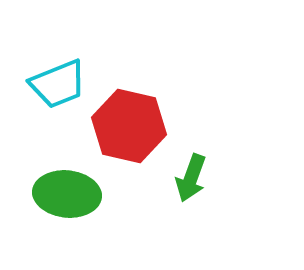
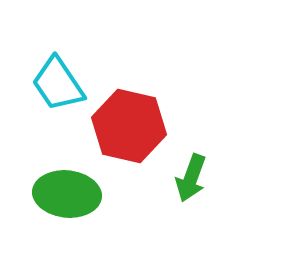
cyan trapezoid: rotated 78 degrees clockwise
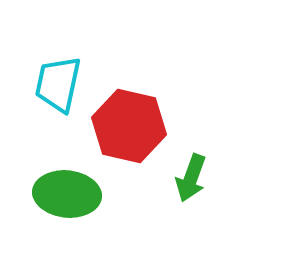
cyan trapezoid: rotated 46 degrees clockwise
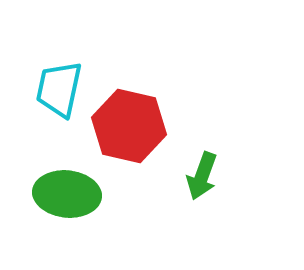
cyan trapezoid: moved 1 px right, 5 px down
green arrow: moved 11 px right, 2 px up
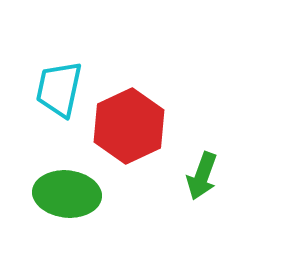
red hexagon: rotated 22 degrees clockwise
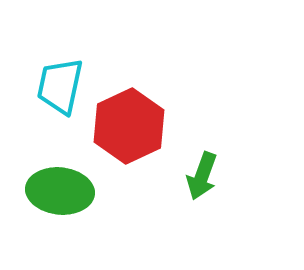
cyan trapezoid: moved 1 px right, 3 px up
green ellipse: moved 7 px left, 3 px up
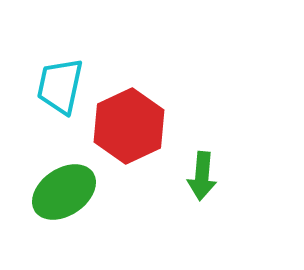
green arrow: rotated 15 degrees counterclockwise
green ellipse: moved 4 px right, 1 px down; rotated 40 degrees counterclockwise
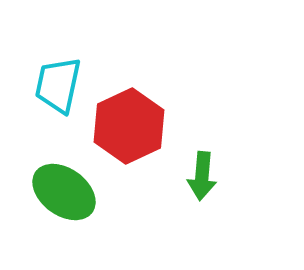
cyan trapezoid: moved 2 px left, 1 px up
green ellipse: rotated 70 degrees clockwise
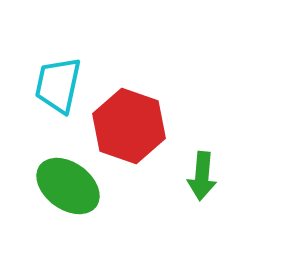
red hexagon: rotated 16 degrees counterclockwise
green ellipse: moved 4 px right, 6 px up
